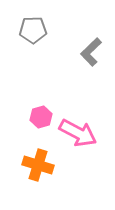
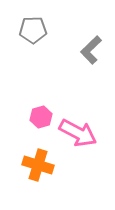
gray L-shape: moved 2 px up
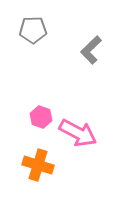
pink hexagon: rotated 25 degrees counterclockwise
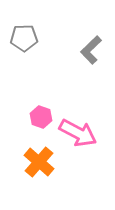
gray pentagon: moved 9 px left, 8 px down
orange cross: moved 1 px right, 3 px up; rotated 24 degrees clockwise
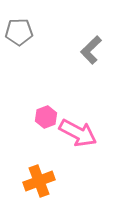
gray pentagon: moved 5 px left, 6 px up
pink hexagon: moved 5 px right; rotated 20 degrees clockwise
orange cross: moved 19 px down; rotated 28 degrees clockwise
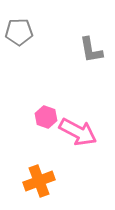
gray L-shape: rotated 56 degrees counterclockwise
pink hexagon: rotated 20 degrees counterclockwise
pink arrow: moved 1 px up
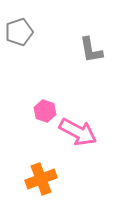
gray pentagon: rotated 16 degrees counterclockwise
pink hexagon: moved 1 px left, 6 px up
orange cross: moved 2 px right, 2 px up
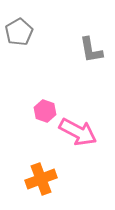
gray pentagon: rotated 12 degrees counterclockwise
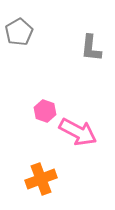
gray L-shape: moved 2 px up; rotated 16 degrees clockwise
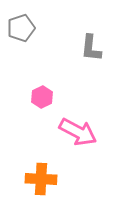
gray pentagon: moved 2 px right, 4 px up; rotated 12 degrees clockwise
pink hexagon: moved 3 px left, 14 px up; rotated 15 degrees clockwise
orange cross: rotated 24 degrees clockwise
